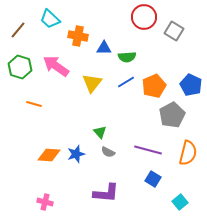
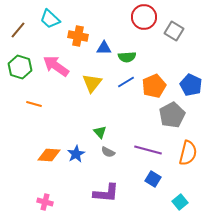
blue star: rotated 12 degrees counterclockwise
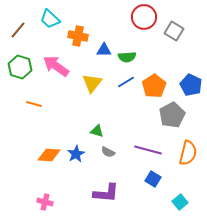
blue triangle: moved 2 px down
orange pentagon: rotated 10 degrees counterclockwise
green triangle: moved 3 px left, 1 px up; rotated 32 degrees counterclockwise
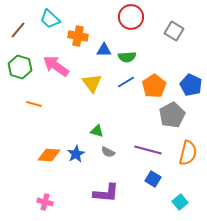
red circle: moved 13 px left
yellow triangle: rotated 15 degrees counterclockwise
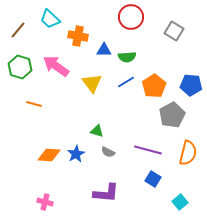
blue pentagon: rotated 20 degrees counterclockwise
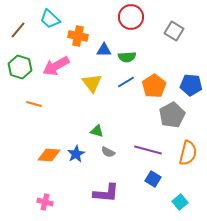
pink arrow: rotated 64 degrees counterclockwise
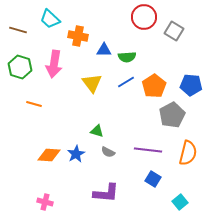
red circle: moved 13 px right
brown line: rotated 66 degrees clockwise
pink arrow: moved 2 px left, 2 px up; rotated 52 degrees counterclockwise
purple line: rotated 8 degrees counterclockwise
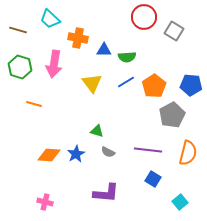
orange cross: moved 2 px down
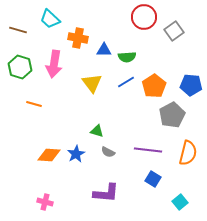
gray square: rotated 24 degrees clockwise
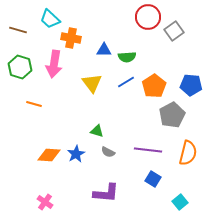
red circle: moved 4 px right
orange cross: moved 7 px left
pink cross: rotated 21 degrees clockwise
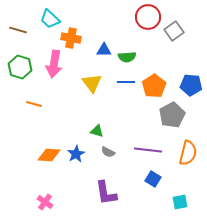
blue line: rotated 30 degrees clockwise
purple L-shape: rotated 76 degrees clockwise
cyan square: rotated 28 degrees clockwise
